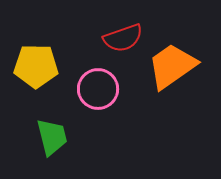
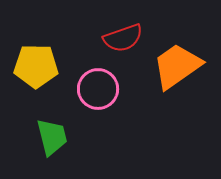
orange trapezoid: moved 5 px right
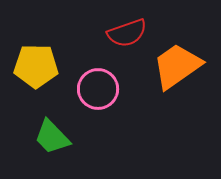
red semicircle: moved 4 px right, 5 px up
green trapezoid: rotated 150 degrees clockwise
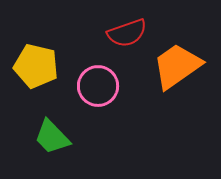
yellow pentagon: rotated 12 degrees clockwise
pink circle: moved 3 px up
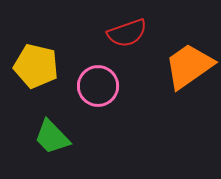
orange trapezoid: moved 12 px right
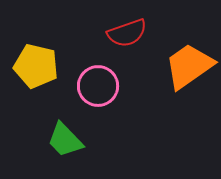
green trapezoid: moved 13 px right, 3 px down
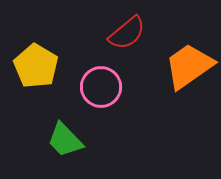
red semicircle: rotated 21 degrees counterclockwise
yellow pentagon: rotated 18 degrees clockwise
pink circle: moved 3 px right, 1 px down
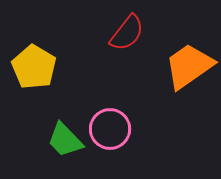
red semicircle: rotated 12 degrees counterclockwise
yellow pentagon: moved 2 px left, 1 px down
pink circle: moved 9 px right, 42 px down
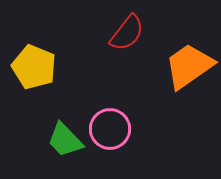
yellow pentagon: rotated 9 degrees counterclockwise
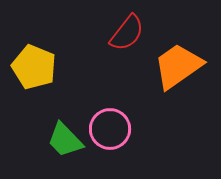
orange trapezoid: moved 11 px left
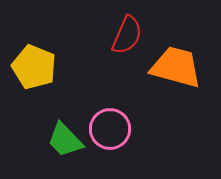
red semicircle: moved 2 px down; rotated 15 degrees counterclockwise
orange trapezoid: moved 2 px left, 1 px down; rotated 50 degrees clockwise
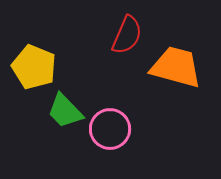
green trapezoid: moved 29 px up
